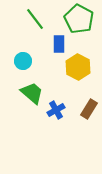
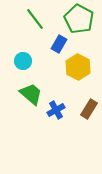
blue rectangle: rotated 30 degrees clockwise
green trapezoid: moved 1 px left, 1 px down
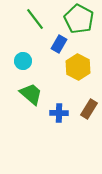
blue cross: moved 3 px right, 3 px down; rotated 30 degrees clockwise
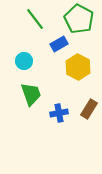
blue rectangle: rotated 30 degrees clockwise
cyan circle: moved 1 px right
green trapezoid: rotated 30 degrees clockwise
blue cross: rotated 12 degrees counterclockwise
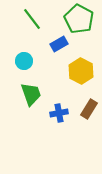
green line: moved 3 px left
yellow hexagon: moved 3 px right, 4 px down
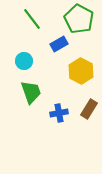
green trapezoid: moved 2 px up
